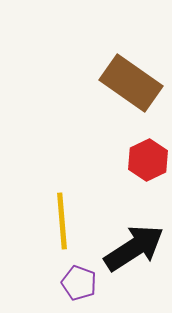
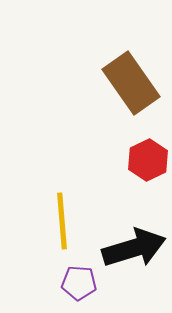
brown rectangle: rotated 20 degrees clockwise
black arrow: rotated 16 degrees clockwise
purple pentagon: rotated 16 degrees counterclockwise
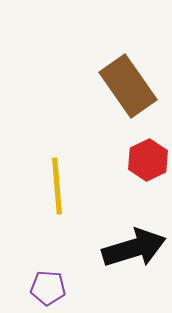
brown rectangle: moved 3 px left, 3 px down
yellow line: moved 5 px left, 35 px up
purple pentagon: moved 31 px left, 5 px down
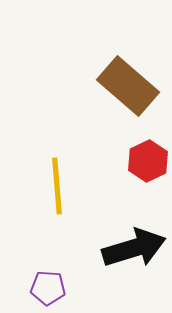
brown rectangle: rotated 14 degrees counterclockwise
red hexagon: moved 1 px down
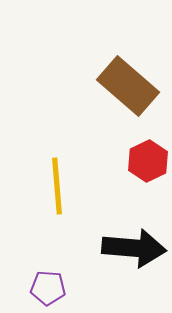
black arrow: rotated 22 degrees clockwise
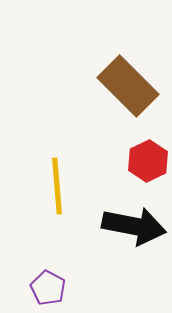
brown rectangle: rotated 4 degrees clockwise
black arrow: moved 22 px up; rotated 6 degrees clockwise
purple pentagon: rotated 24 degrees clockwise
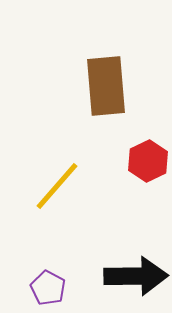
brown rectangle: moved 22 px left; rotated 40 degrees clockwise
yellow line: rotated 46 degrees clockwise
black arrow: moved 2 px right, 50 px down; rotated 12 degrees counterclockwise
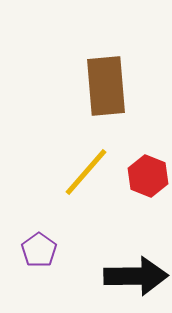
red hexagon: moved 15 px down; rotated 12 degrees counterclockwise
yellow line: moved 29 px right, 14 px up
purple pentagon: moved 9 px left, 38 px up; rotated 8 degrees clockwise
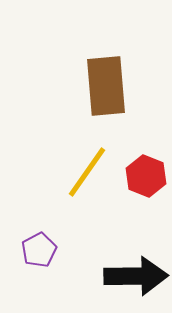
yellow line: moved 1 px right; rotated 6 degrees counterclockwise
red hexagon: moved 2 px left
purple pentagon: rotated 8 degrees clockwise
